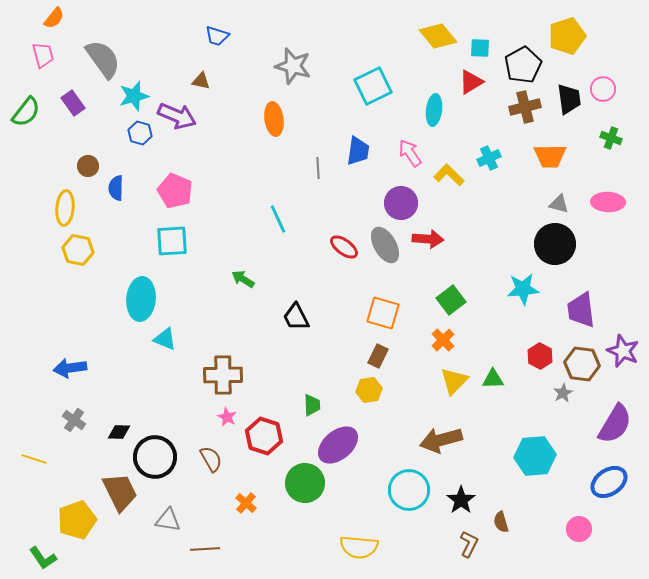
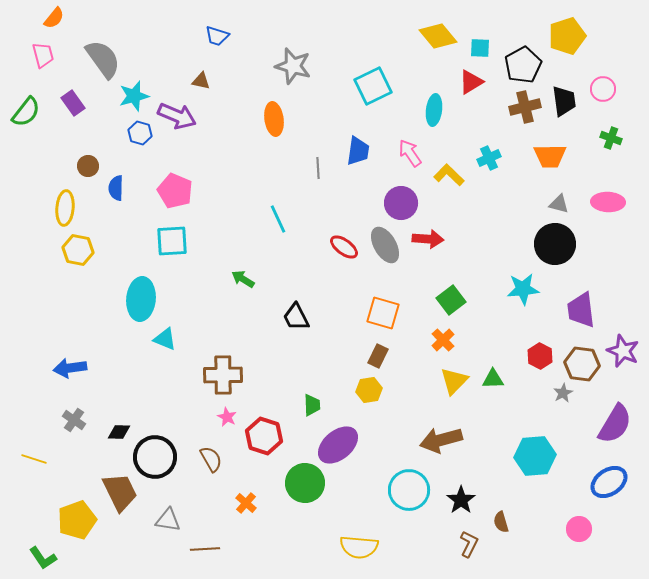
black trapezoid at (569, 99): moved 5 px left, 2 px down
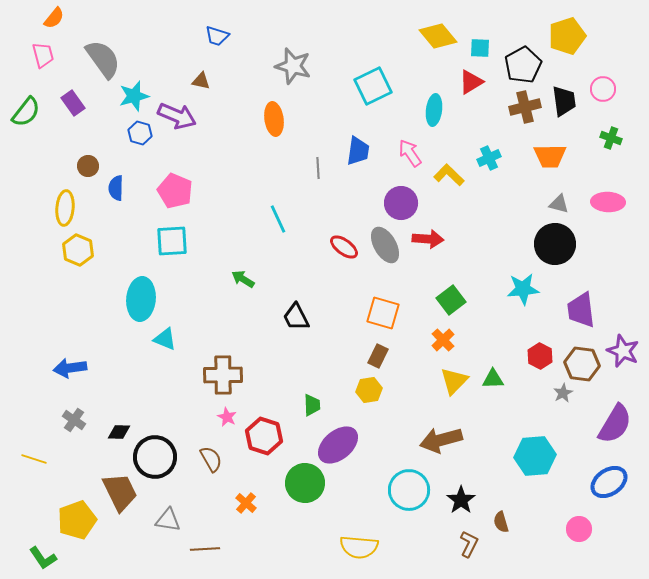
yellow hexagon at (78, 250): rotated 12 degrees clockwise
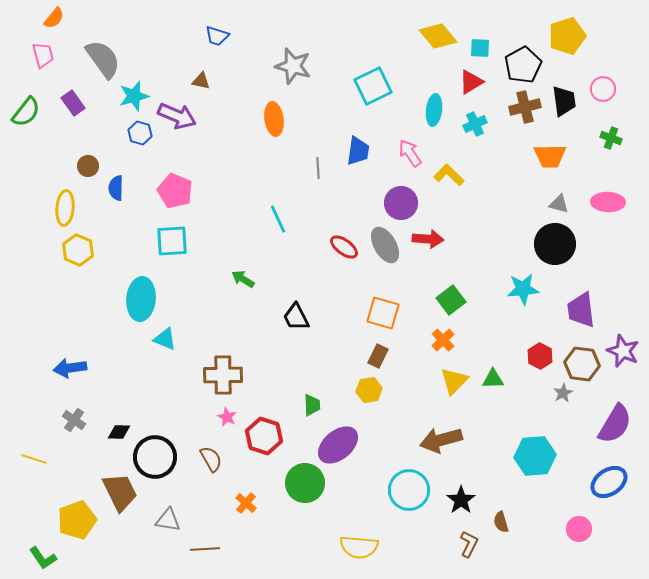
cyan cross at (489, 158): moved 14 px left, 34 px up
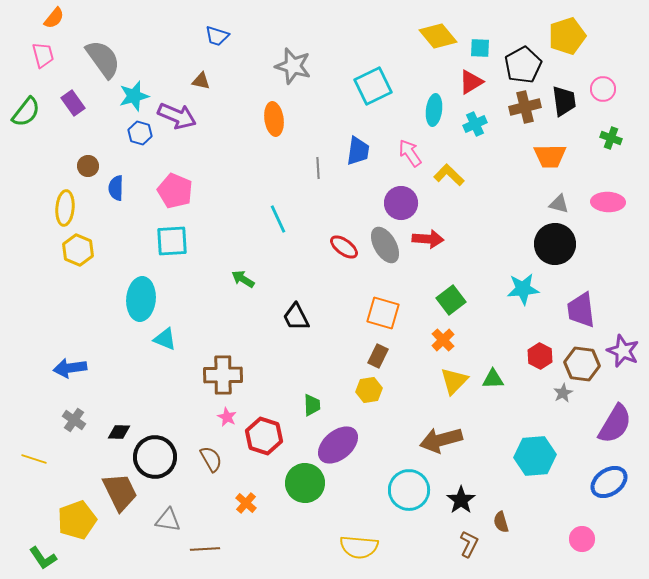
pink circle at (579, 529): moved 3 px right, 10 px down
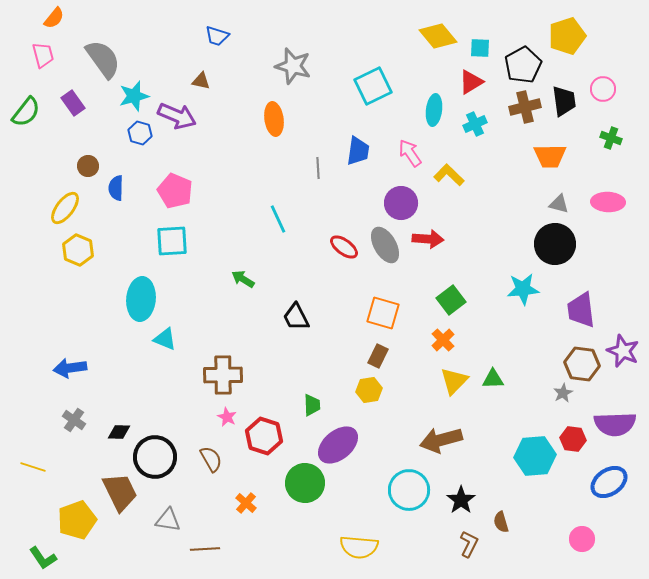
yellow ellipse at (65, 208): rotated 32 degrees clockwise
red hexagon at (540, 356): moved 33 px right, 83 px down; rotated 20 degrees counterclockwise
purple semicircle at (615, 424): rotated 57 degrees clockwise
yellow line at (34, 459): moved 1 px left, 8 px down
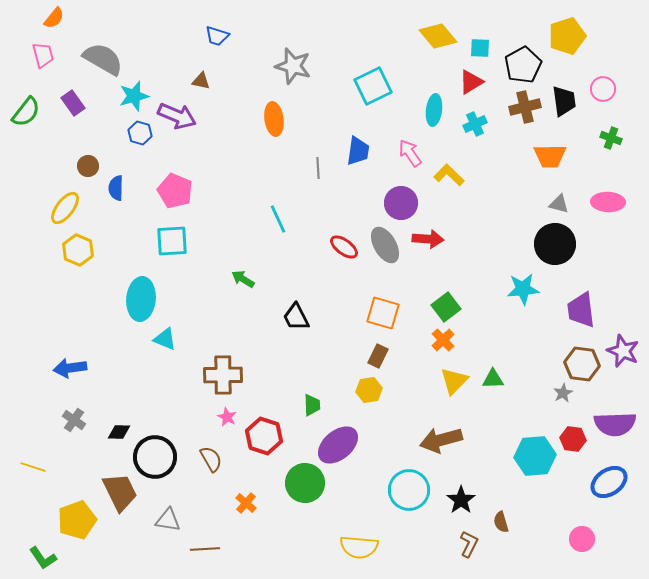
gray semicircle at (103, 59): rotated 24 degrees counterclockwise
green square at (451, 300): moved 5 px left, 7 px down
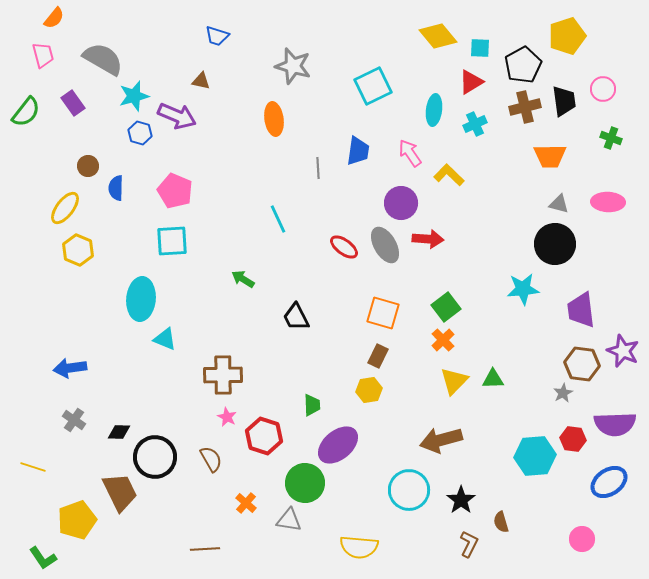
gray triangle at (168, 520): moved 121 px right
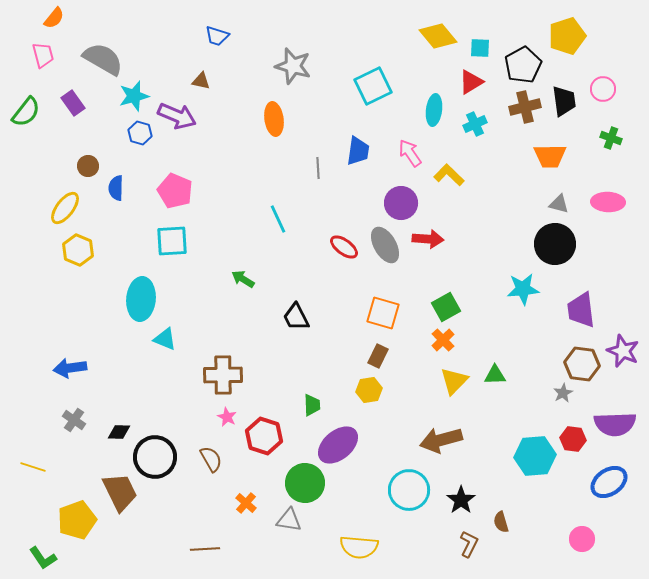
green square at (446, 307): rotated 8 degrees clockwise
green triangle at (493, 379): moved 2 px right, 4 px up
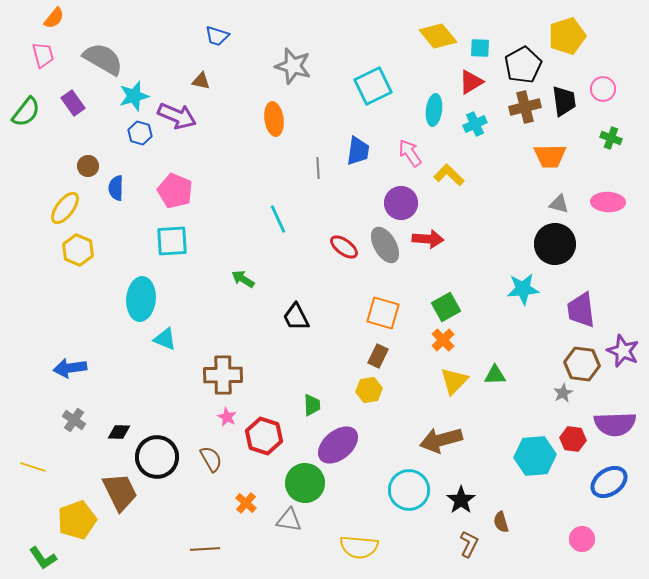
black circle at (155, 457): moved 2 px right
